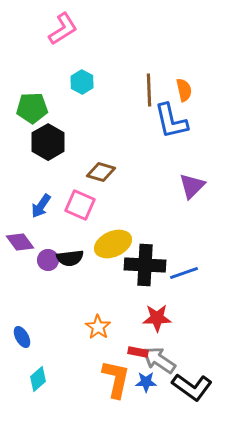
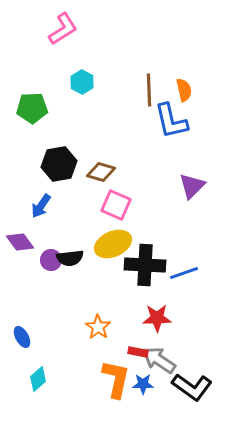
black hexagon: moved 11 px right, 22 px down; rotated 20 degrees clockwise
pink square: moved 36 px right
purple circle: moved 3 px right
blue star: moved 3 px left, 2 px down
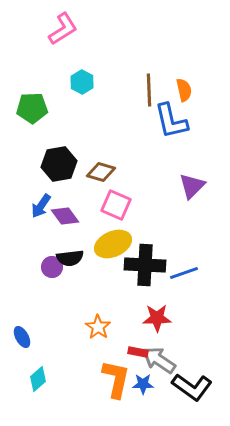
purple diamond: moved 45 px right, 26 px up
purple circle: moved 1 px right, 7 px down
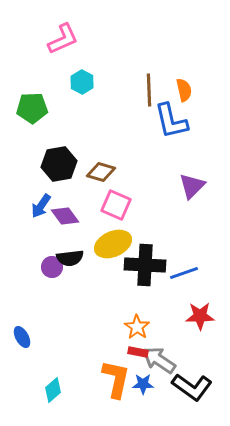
pink L-shape: moved 10 px down; rotated 8 degrees clockwise
red star: moved 43 px right, 2 px up
orange star: moved 39 px right
cyan diamond: moved 15 px right, 11 px down
